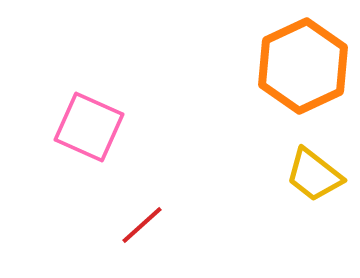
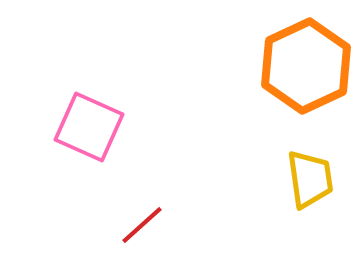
orange hexagon: moved 3 px right
yellow trapezoid: moved 4 px left, 4 px down; rotated 136 degrees counterclockwise
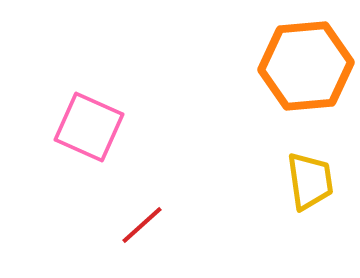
orange hexagon: rotated 20 degrees clockwise
yellow trapezoid: moved 2 px down
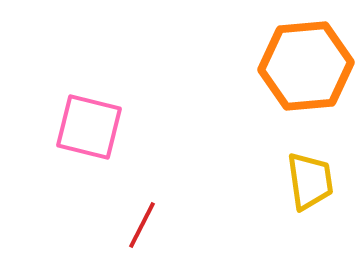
pink square: rotated 10 degrees counterclockwise
red line: rotated 21 degrees counterclockwise
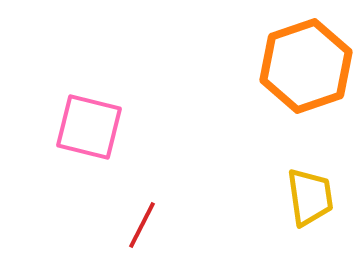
orange hexagon: rotated 14 degrees counterclockwise
yellow trapezoid: moved 16 px down
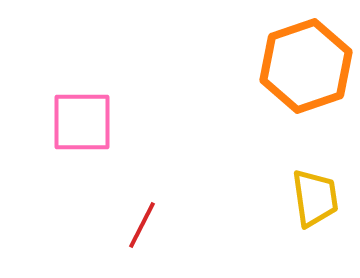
pink square: moved 7 px left, 5 px up; rotated 14 degrees counterclockwise
yellow trapezoid: moved 5 px right, 1 px down
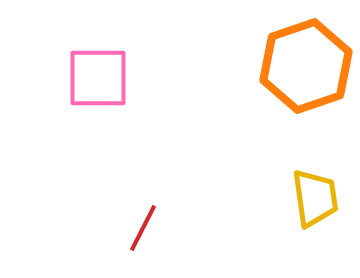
pink square: moved 16 px right, 44 px up
red line: moved 1 px right, 3 px down
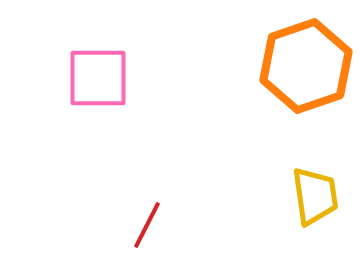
yellow trapezoid: moved 2 px up
red line: moved 4 px right, 3 px up
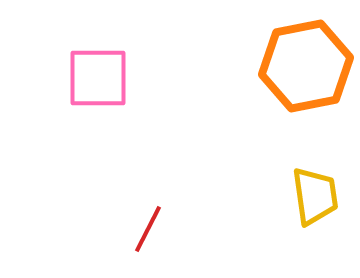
orange hexagon: rotated 8 degrees clockwise
red line: moved 1 px right, 4 px down
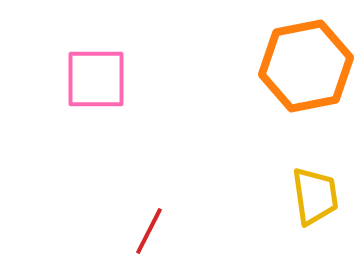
pink square: moved 2 px left, 1 px down
red line: moved 1 px right, 2 px down
